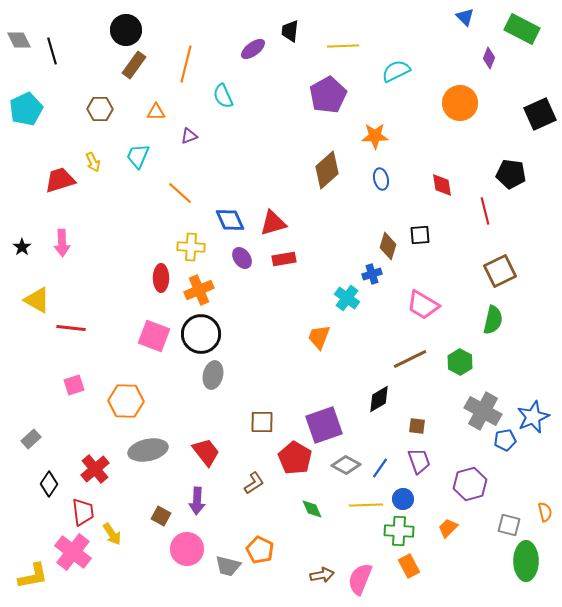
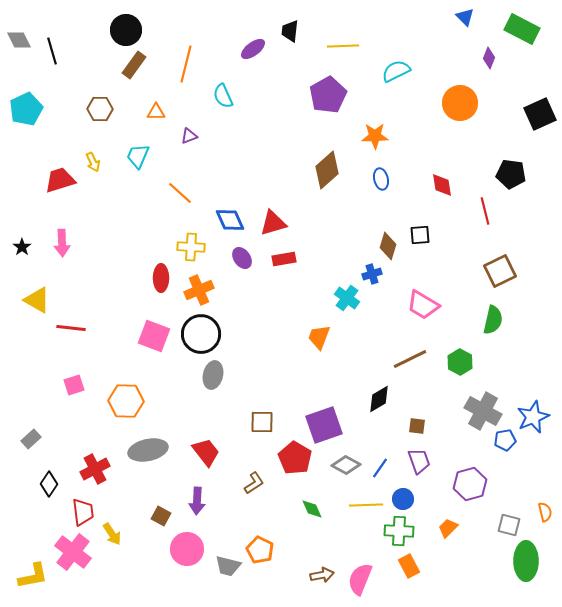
red cross at (95, 469): rotated 12 degrees clockwise
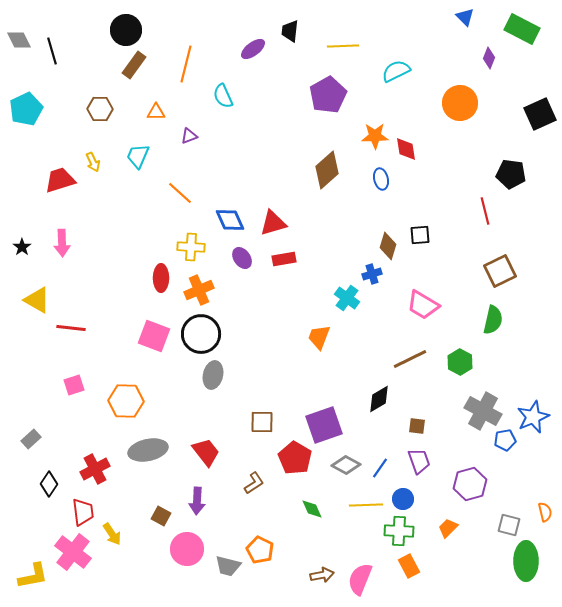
red diamond at (442, 185): moved 36 px left, 36 px up
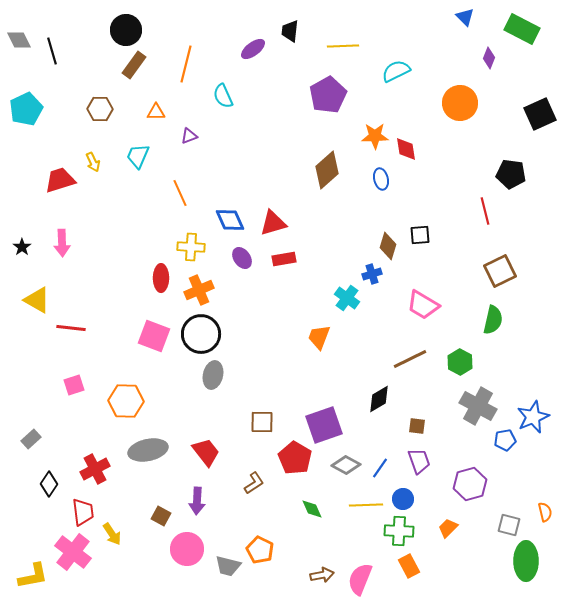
orange line at (180, 193): rotated 24 degrees clockwise
gray cross at (483, 411): moved 5 px left, 5 px up
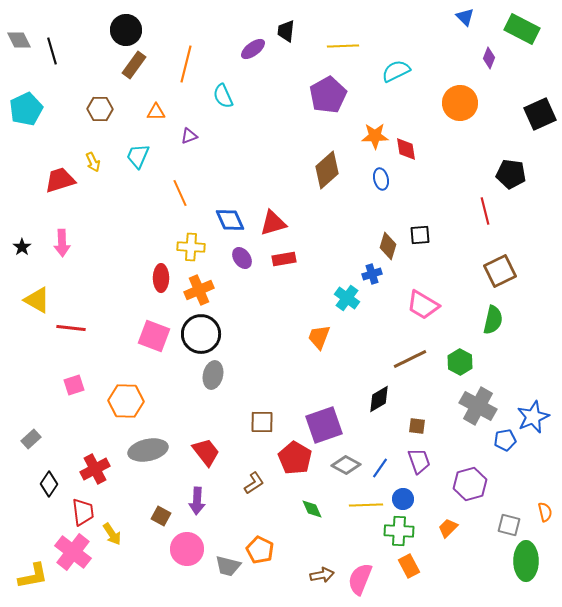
black trapezoid at (290, 31): moved 4 px left
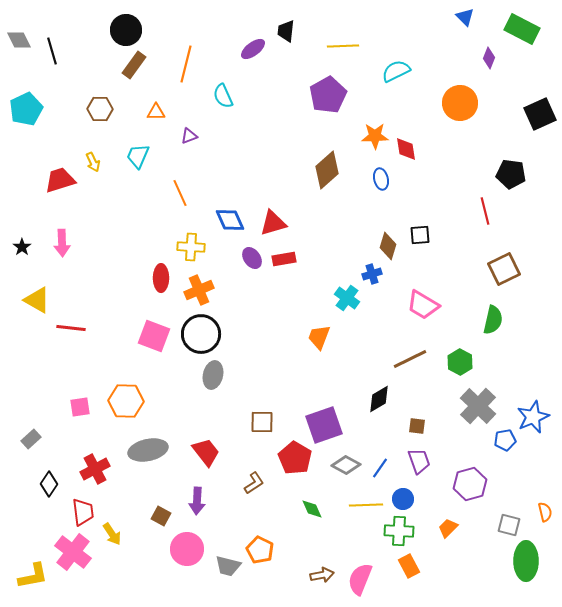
purple ellipse at (242, 258): moved 10 px right
brown square at (500, 271): moved 4 px right, 2 px up
pink square at (74, 385): moved 6 px right, 22 px down; rotated 10 degrees clockwise
gray cross at (478, 406): rotated 15 degrees clockwise
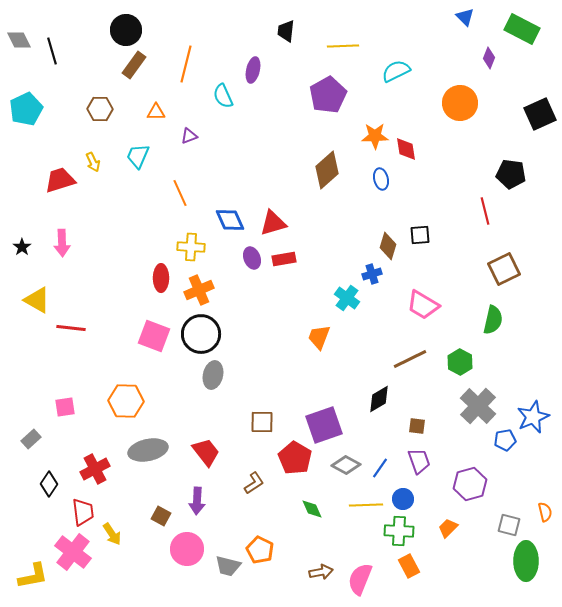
purple ellipse at (253, 49): moved 21 px down; rotated 40 degrees counterclockwise
purple ellipse at (252, 258): rotated 15 degrees clockwise
pink square at (80, 407): moved 15 px left
brown arrow at (322, 575): moved 1 px left, 3 px up
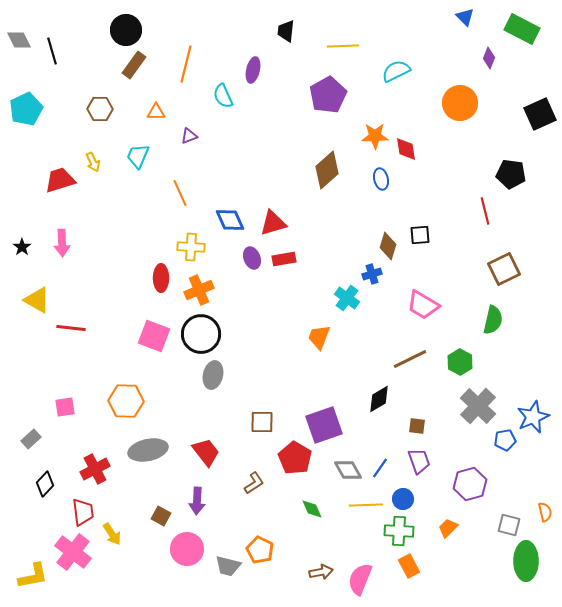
gray diamond at (346, 465): moved 2 px right, 5 px down; rotated 32 degrees clockwise
black diamond at (49, 484): moved 4 px left; rotated 10 degrees clockwise
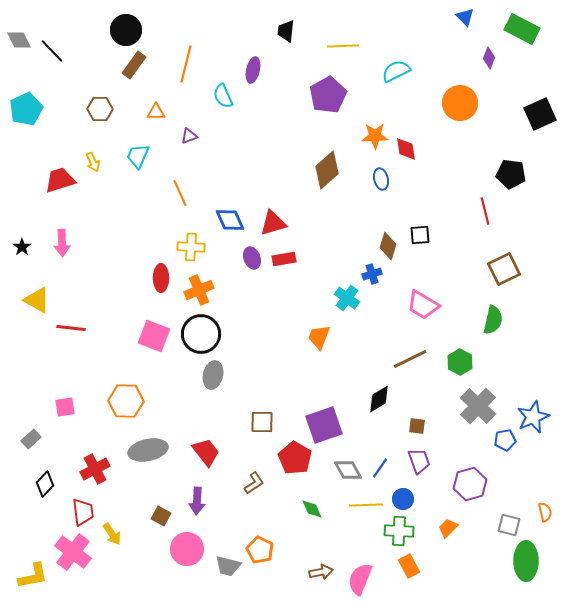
black line at (52, 51): rotated 28 degrees counterclockwise
